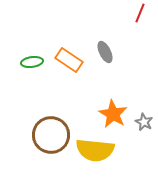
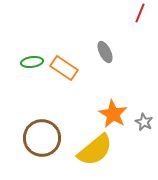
orange rectangle: moved 5 px left, 8 px down
brown circle: moved 9 px left, 3 px down
yellow semicircle: rotated 45 degrees counterclockwise
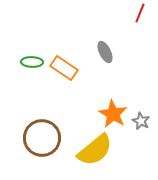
green ellipse: rotated 10 degrees clockwise
gray star: moved 3 px left, 1 px up
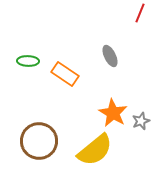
gray ellipse: moved 5 px right, 4 px down
green ellipse: moved 4 px left, 1 px up
orange rectangle: moved 1 px right, 6 px down
orange star: moved 1 px up
gray star: rotated 24 degrees clockwise
brown circle: moved 3 px left, 3 px down
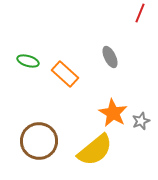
gray ellipse: moved 1 px down
green ellipse: rotated 15 degrees clockwise
orange rectangle: rotated 8 degrees clockwise
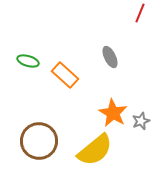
orange rectangle: moved 1 px down
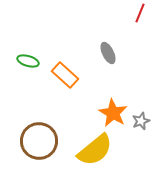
gray ellipse: moved 2 px left, 4 px up
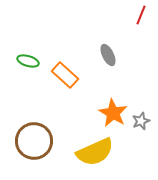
red line: moved 1 px right, 2 px down
gray ellipse: moved 2 px down
brown circle: moved 5 px left
yellow semicircle: moved 2 px down; rotated 15 degrees clockwise
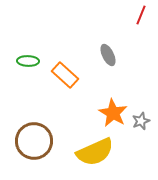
green ellipse: rotated 15 degrees counterclockwise
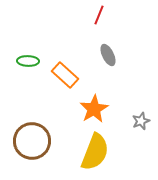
red line: moved 42 px left
orange star: moved 19 px left, 4 px up; rotated 12 degrees clockwise
brown circle: moved 2 px left
yellow semicircle: rotated 45 degrees counterclockwise
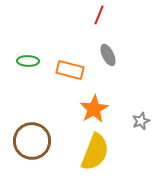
orange rectangle: moved 5 px right, 5 px up; rotated 28 degrees counterclockwise
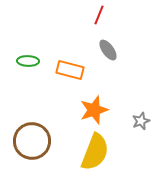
gray ellipse: moved 5 px up; rotated 10 degrees counterclockwise
orange star: moved 1 px down; rotated 12 degrees clockwise
